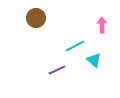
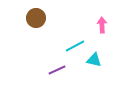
cyan triangle: rotated 28 degrees counterclockwise
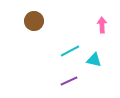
brown circle: moved 2 px left, 3 px down
cyan line: moved 5 px left, 5 px down
purple line: moved 12 px right, 11 px down
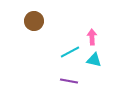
pink arrow: moved 10 px left, 12 px down
cyan line: moved 1 px down
purple line: rotated 36 degrees clockwise
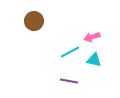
pink arrow: rotated 105 degrees counterclockwise
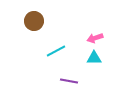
pink arrow: moved 3 px right, 1 px down
cyan line: moved 14 px left, 1 px up
cyan triangle: moved 2 px up; rotated 14 degrees counterclockwise
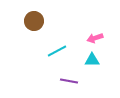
cyan line: moved 1 px right
cyan triangle: moved 2 px left, 2 px down
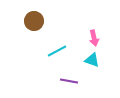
pink arrow: moved 1 px left; rotated 84 degrees counterclockwise
cyan triangle: rotated 21 degrees clockwise
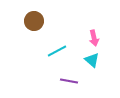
cyan triangle: rotated 21 degrees clockwise
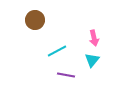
brown circle: moved 1 px right, 1 px up
cyan triangle: rotated 28 degrees clockwise
purple line: moved 3 px left, 6 px up
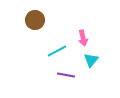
pink arrow: moved 11 px left
cyan triangle: moved 1 px left
